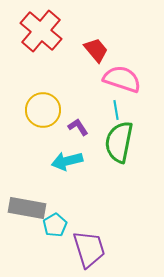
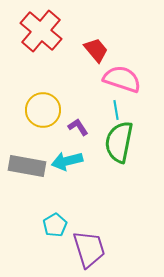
gray rectangle: moved 42 px up
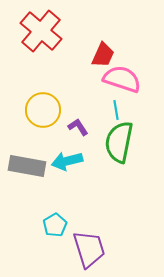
red trapezoid: moved 7 px right, 5 px down; rotated 64 degrees clockwise
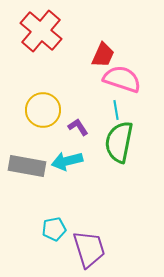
cyan pentagon: moved 1 px left, 4 px down; rotated 20 degrees clockwise
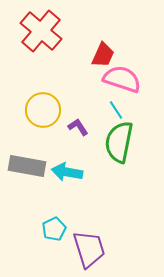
cyan line: rotated 24 degrees counterclockwise
cyan arrow: moved 11 px down; rotated 24 degrees clockwise
cyan pentagon: rotated 15 degrees counterclockwise
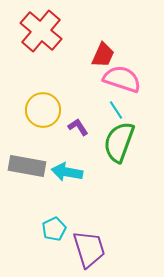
green semicircle: rotated 9 degrees clockwise
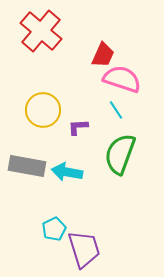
purple L-shape: rotated 60 degrees counterclockwise
green semicircle: moved 1 px right, 12 px down
purple trapezoid: moved 5 px left
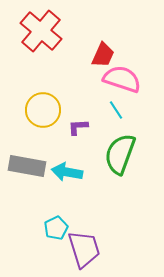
cyan pentagon: moved 2 px right, 1 px up
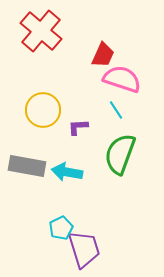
cyan pentagon: moved 5 px right
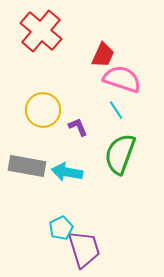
purple L-shape: rotated 70 degrees clockwise
